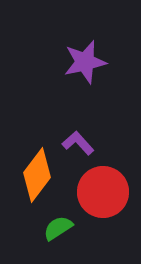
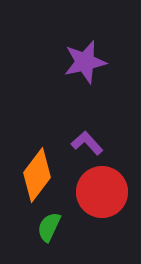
purple L-shape: moved 9 px right
red circle: moved 1 px left
green semicircle: moved 9 px left, 1 px up; rotated 32 degrees counterclockwise
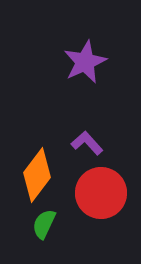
purple star: rotated 12 degrees counterclockwise
red circle: moved 1 px left, 1 px down
green semicircle: moved 5 px left, 3 px up
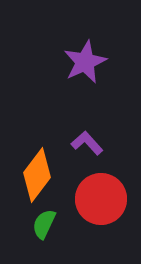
red circle: moved 6 px down
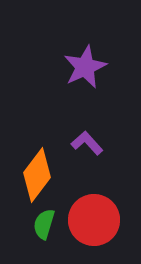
purple star: moved 5 px down
red circle: moved 7 px left, 21 px down
green semicircle: rotated 8 degrees counterclockwise
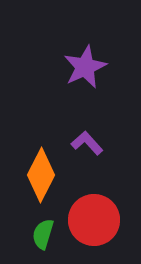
orange diamond: moved 4 px right; rotated 10 degrees counterclockwise
green semicircle: moved 1 px left, 10 px down
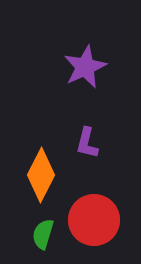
purple L-shape: rotated 124 degrees counterclockwise
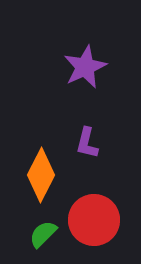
green semicircle: rotated 28 degrees clockwise
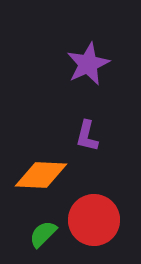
purple star: moved 3 px right, 3 px up
purple L-shape: moved 7 px up
orange diamond: rotated 66 degrees clockwise
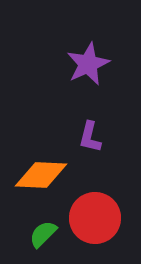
purple L-shape: moved 3 px right, 1 px down
red circle: moved 1 px right, 2 px up
